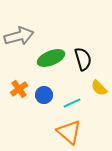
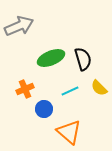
gray arrow: moved 10 px up; rotated 8 degrees counterclockwise
orange cross: moved 6 px right; rotated 12 degrees clockwise
blue circle: moved 14 px down
cyan line: moved 2 px left, 12 px up
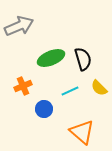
orange cross: moved 2 px left, 3 px up
orange triangle: moved 13 px right
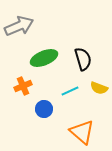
green ellipse: moved 7 px left
yellow semicircle: rotated 24 degrees counterclockwise
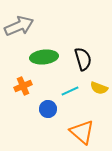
green ellipse: moved 1 px up; rotated 16 degrees clockwise
blue circle: moved 4 px right
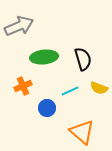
blue circle: moved 1 px left, 1 px up
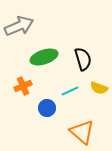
green ellipse: rotated 12 degrees counterclockwise
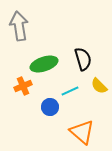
gray arrow: rotated 76 degrees counterclockwise
green ellipse: moved 7 px down
yellow semicircle: moved 2 px up; rotated 24 degrees clockwise
blue circle: moved 3 px right, 1 px up
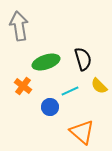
green ellipse: moved 2 px right, 2 px up
orange cross: rotated 30 degrees counterclockwise
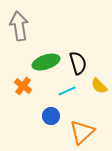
black semicircle: moved 5 px left, 4 px down
cyan line: moved 3 px left
blue circle: moved 1 px right, 9 px down
orange triangle: rotated 36 degrees clockwise
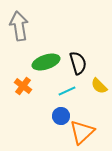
blue circle: moved 10 px right
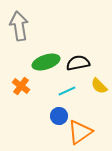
black semicircle: rotated 85 degrees counterclockwise
orange cross: moved 2 px left
blue circle: moved 2 px left
orange triangle: moved 2 px left; rotated 8 degrees clockwise
